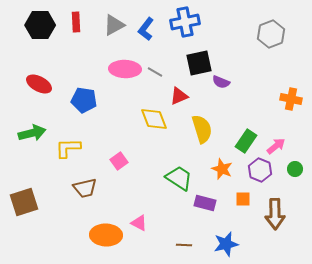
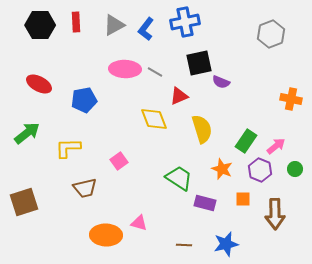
blue pentagon: rotated 20 degrees counterclockwise
green arrow: moved 5 px left; rotated 24 degrees counterclockwise
pink triangle: rotated 12 degrees counterclockwise
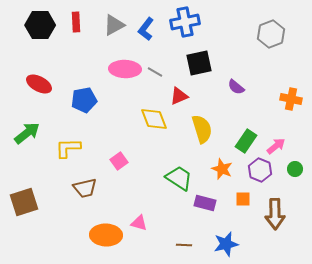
purple semicircle: moved 15 px right, 5 px down; rotated 18 degrees clockwise
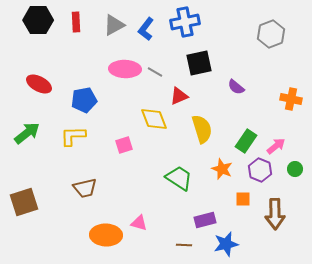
black hexagon: moved 2 px left, 5 px up
yellow L-shape: moved 5 px right, 12 px up
pink square: moved 5 px right, 16 px up; rotated 18 degrees clockwise
purple rectangle: moved 17 px down; rotated 30 degrees counterclockwise
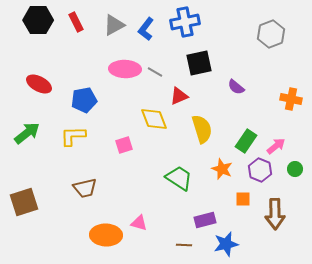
red rectangle: rotated 24 degrees counterclockwise
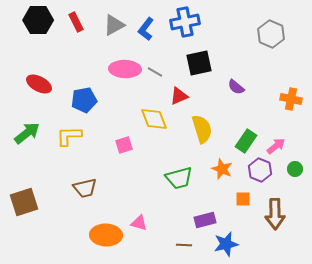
gray hexagon: rotated 16 degrees counterclockwise
yellow L-shape: moved 4 px left
green trapezoid: rotated 132 degrees clockwise
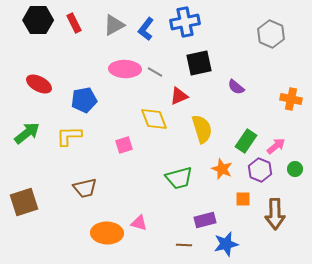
red rectangle: moved 2 px left, 1 px down
orange ellipse: moved 1 px right, 2 px up
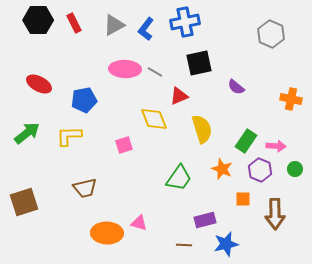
pink arrow: rotated 42 degrees clockwise
green trapezoid: rotated 40 degrees counterclockwise
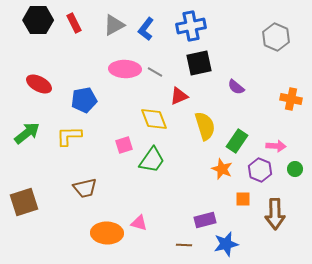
blue cross: moved 6 px right, 4 px down
gray hexagon: moved 5 px right, 3 px down
yellow semicircle: moved 3 px right, 3 px up
green rectangle: moved 9 px left
green trapezoid: moved 27 px left, 18 px up
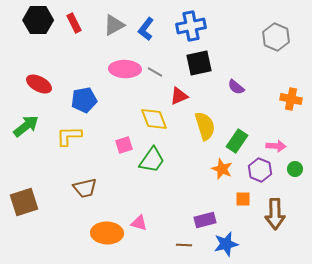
green arrow: moved 1 px left, 7 px up
